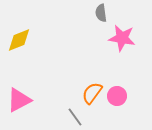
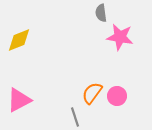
pink star: moved 2 px left, 1 px up
gray line: rotated 18 degrees clockwise
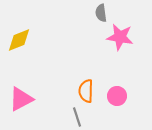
orange semicircle: moved 6 px left, 2 px up; rotated 35 degrees counterclockwise
pink triangle: moved 2 px right, 1 px up
gray line: moved 2 px right
